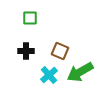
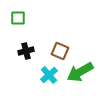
green square: moved 12 px left
black cross: rotated 14 degrees counterclockwise
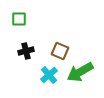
green square: moved 1 px right, 1 px down
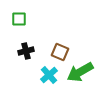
brown square: moved 1 px down
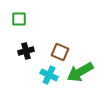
cyan cross: rotated 24 degrees counterclockwise
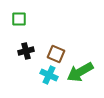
brown square: moved 4 px left, 2 px down
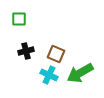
green arrow: moved 1 px down
